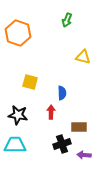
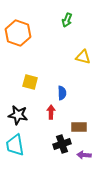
cyan trapezoid: rotated 100 degrees counterclockwise
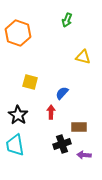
blue semicircle: rotated 136 degrees counterclockwise
black star: rotated 24 degrees clockwise
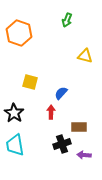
orange hexagon: moved 1 px right
yellow triangle: moved 2 px right, 1 px up
blue semicircle: moved 1 px left
black star: moved 4 px left, 2 px up
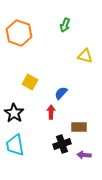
green arrow: moved 2 px left, 5 px down
yellow square: rotated 14 degrees clockwise
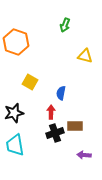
orange hexagon: moved 3 px left, 9 px down
blue semicircle: rotated 32 degrees counterclockwise
black star: rotated 24 degrees clockwise
brown rectangle: moved 4 px left, 1 px up
black cross: moved 7 px left, 11 px up
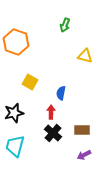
brown rectangle: moved 7 px right, 4 px down
black cross: moved 2 px left; rotated 30 degrees counterclockwise
cyan trapezoid: moved 1 px down; rotated 25 degrees clockwise
purple arrow: rotated 32 degrees counterclockwise
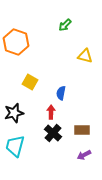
green arrow: rotated 24 degrees clockwise
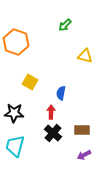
black star: rotated 18 degrees clockwise
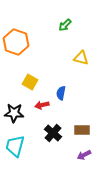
yellow triangle: moved 4 px left, 2 px down
red arrow: moved 9 px left, 7 px up; rotated 104 degrees counterclockwise
